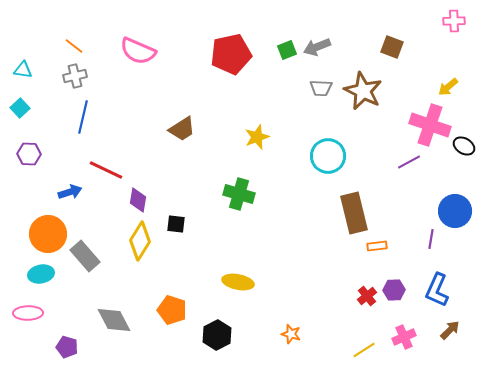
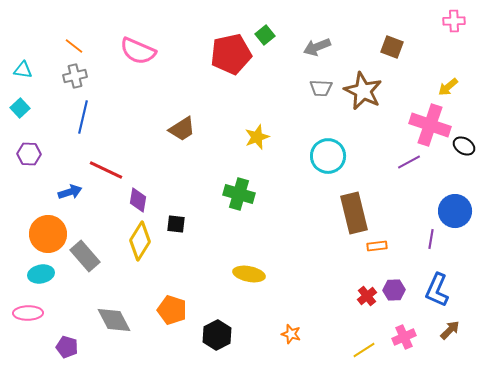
green square at (287, 50): moved 22 px left, 15 px up; rotated 18 degrees counterclockwise
yellow ellipse at (238, 282): moved 11 px right, 8 px up
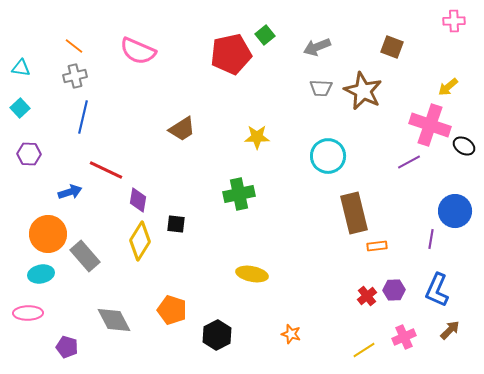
cyan triangle at (23, 70): moved 2 px left, 2 px up
yellow star at (257, 137): rotated 20 degrees clockwise
green cross at (239, 194): rotated 28 degrees counterclockwise
yellow ellipse at (249, 274): moved 3 px right
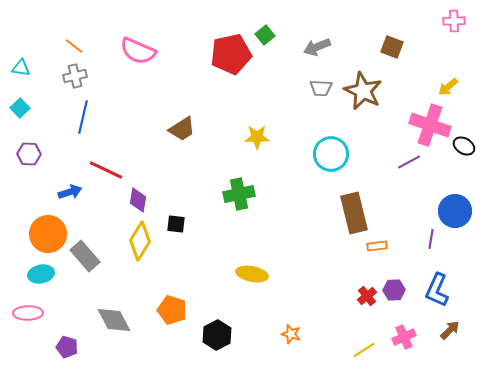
cyan circle at (328, 156): moved 3 px right, 2 px up
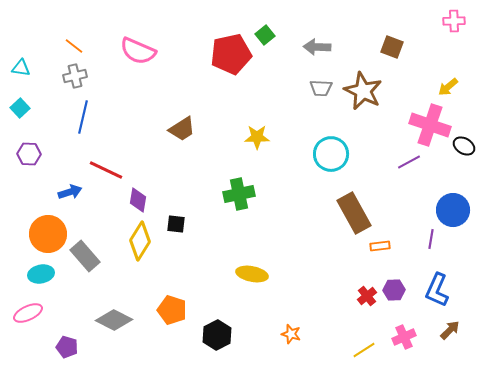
gray arrow at (317, 47): rotated 24 degrees clockwise
blue circle at (455, 211): moved 2 px left, 1 px up
brown rectangle at (354, 213): rotated 15 degrees counterclockwise
orange rectangle at (377, 246): moved 3 px right
pink ellipse at (28, 313): rotated 24 degrees counterclockwise
gray diamond at (114, 320): rotated 36 degrees counterclockwise
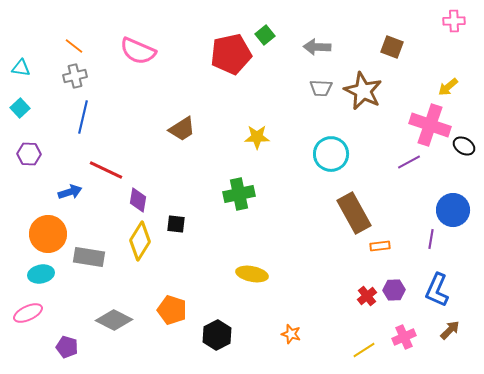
gray rectangle at (85, 256): moved 4 px right, 1 px down; rotated 40 degrees counterclockwise
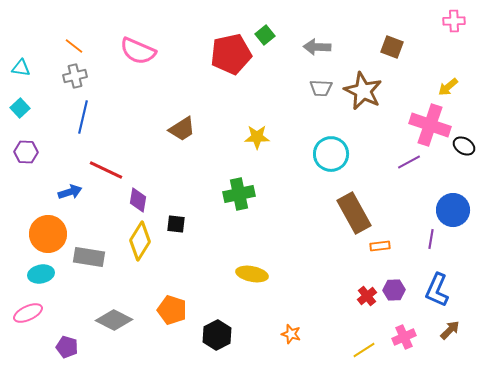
purple hexagon at (29, 154): moved 3 px left, 2 px up
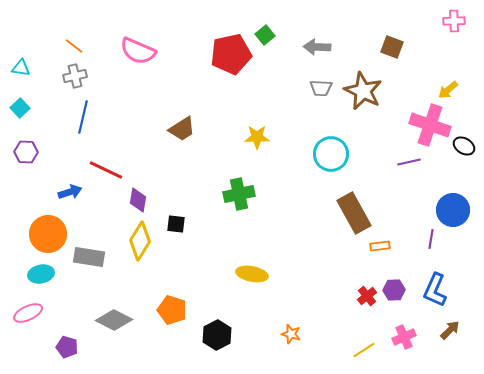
yellow arrow at (448, 87): moved 3 px down
purple line at (409, 162): rotated 15 degrees clockwise
blue L-shape at (437, 290): moved 2 px left
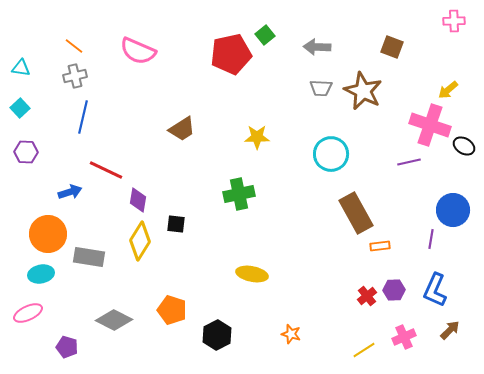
brown rectangle at (354, 213): moved 2 px right
